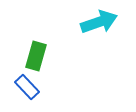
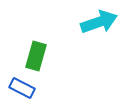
blue rectangle: moved 5 px left, 1 px down; rotated 20 degrees counterclockwise
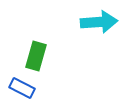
cyan arrow: rotated 15 degrees clockwise
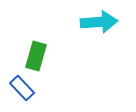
blue rectangle: rotated 20 degrees clockwise
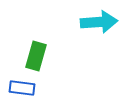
blue rectangle: rotated 40 degrees counterclockwise
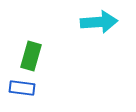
green rectangle: moved 5 px left
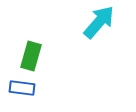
cyan arrow: rotated 45 degrees counterclockwise
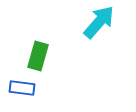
green rectangle: moved 7 px right
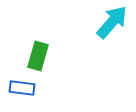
cyan arrow: moved 13 px right
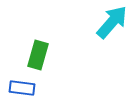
green rectangle: moved 1 px up
